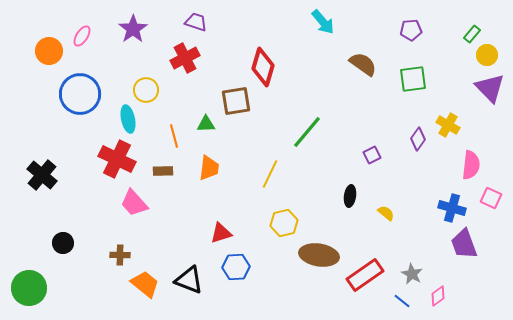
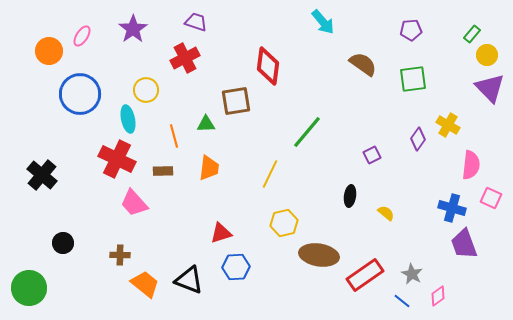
red diamond at (263, 67): moved 5 px right, 1 px up; rotated 9 degrees counterclockwise
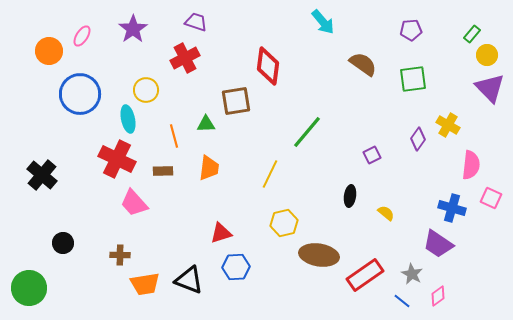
purple trapezoid at (464, 244): moved 26 px left; rotated 36 degrees counterclockwise
orange trapezoid at (145, 284): rotated 132 degrees clockwise
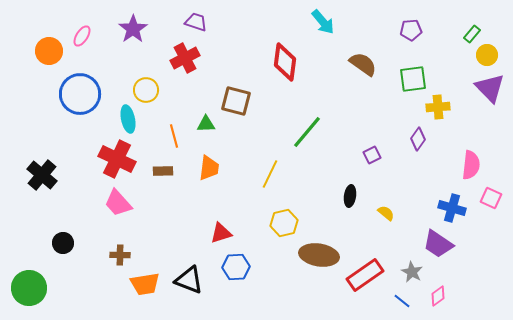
red diamond at (268, 66): moved 17 px right, 4 px up
brown square at (236, 101): rotated 24 degrees clockwise
yellow cross at (448, 125): moved 10 px left, 18 px up; rotated 35 degrees counterclockwise
pink trapezoid at (134, 203): moved 16 px left
gray star at (412, 274): moved 2 px up
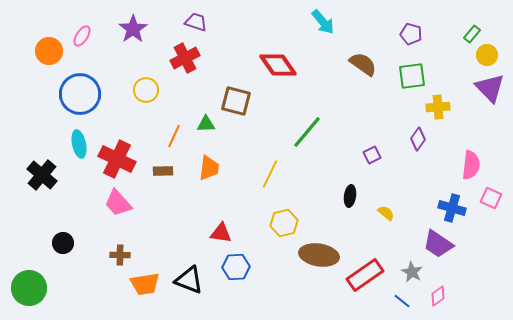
purple pentagon at (411, 30): moved 4 px down; rotated 20 degrees clockwise
red diamond at (285, 62): moved 7 px left, 3 px down; rotated 42 degrees counterclockwise
green square at (413, 79): moved 1 px left, 3 px up
cyan ellipse at (128, 119): moved 49 px left, 25 px down
orange line at (174, 136): rotated 40 degrees clockwise
red triangle at (221, 233): rotated 25 degrees clockwise
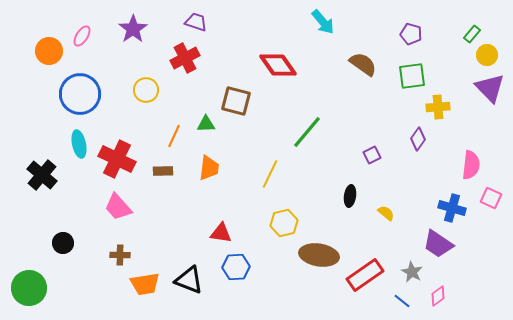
pink trapezoid at (118, 203): moved 4 px down
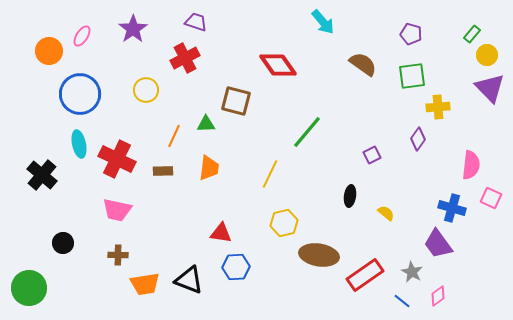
pink trapezoid at (118, 207): moved 1 px left, 3 px down; rotated 36 degrees counterclockwise
purple trapezoid at (438, 244): rotated 20 degrees clockwise
brown cross at (120, 255): moved 2 px left
